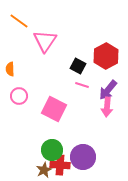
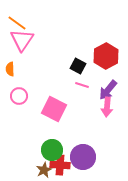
orange line: moved 2 px left, 2 px down
pink triangle: moved 23 px left, 1 px up
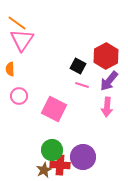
purple arrow: moved 1 px right, 9 px up
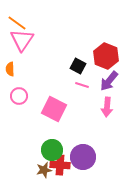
red hexagon: rotated 10 degrees counterclockwise
brown star: rotated 14 degrees clockwise
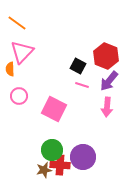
pink triangle: moved 12 px down; rotated 10 degrees clockwise
